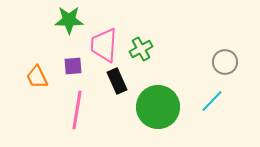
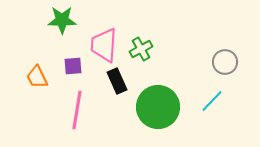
green star: moved 7 px left
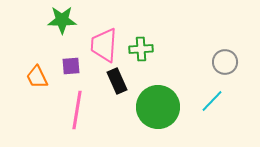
green cross: rotated 25 degrees clockwise
purple square: moved 2 px left
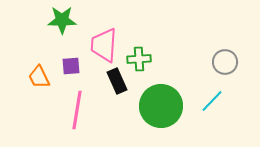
green cross: moved 2 px left, 10 px down
orange trapezoid: moved 2 px right
green circle: moved 3 px right, 1 px up
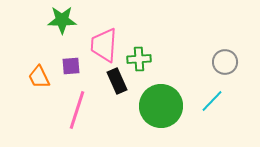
pink line: rotated 9 degrees clockwise
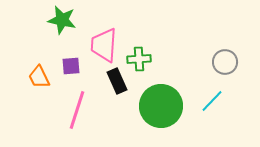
green star: rotated 12 degrees clockwise
